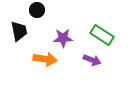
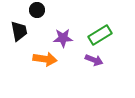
green rectangle: moved 2 px left; rotated 65 degrees counterclockwise
purple arrow: moved 2 px right
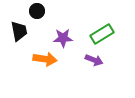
black circle: moved 1 px down
green rectangle: moved 2 px right, 1 px up
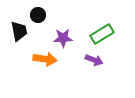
black circle: moved 1 px right, 4 px down
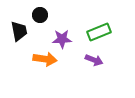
black circle: moved 2 px right
green rectangle: moved 3 px left, 2 px up; rotated 10 degrees clockwise
purple star: moved 1 px left, 1 px down
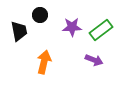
green rectangle: moved 2 px right, 2 px up; rotated 15 degrees counterclockwise
purple star: moved 10 px right, 12 px up
orange arrow: moved 1 px left, 3 px down; rotated 85 degrees counterclockwise
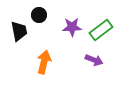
black circle: moved 1 px left
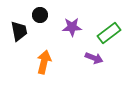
black circle: moved 1 px right
green rectangle: moved 8 px right, 3 px down
purple arrow: moved 2 px up
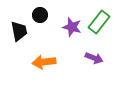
purple star: rotated 18 degrees clockwise
green rectangle: moved 10 px left, 11 px up; rotated 15 degrees counterclockwise
orange arrow: rotated 110 degrees counterclockwise
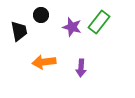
black circle: moved 1 px right
purple arrow: moved 13 px left, 10 px down; rotated 72 degrees clockwise
